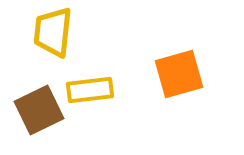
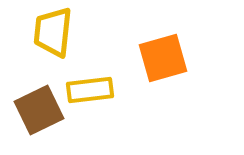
orange square: moved 16 px left, 16 px up
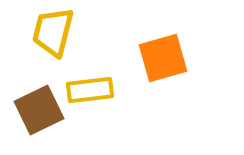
yellow trapezoid: rotated 8 degrees clockwise
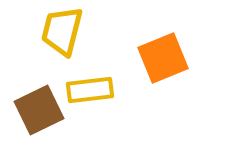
yellow trapezoid: moved 9 px right, 1 px up
orange square: rotated 6 degrees counterclockwise
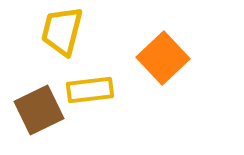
orange square: rotated 21 degrees counterclockwise
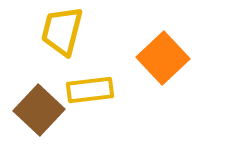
brown square: rotated 21 degrees counterclockwise
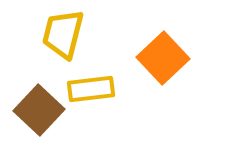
yellow trapezoid: moved 1 px right, 3 px down
yellow rectangle: moved 1 px right, 1 px up
